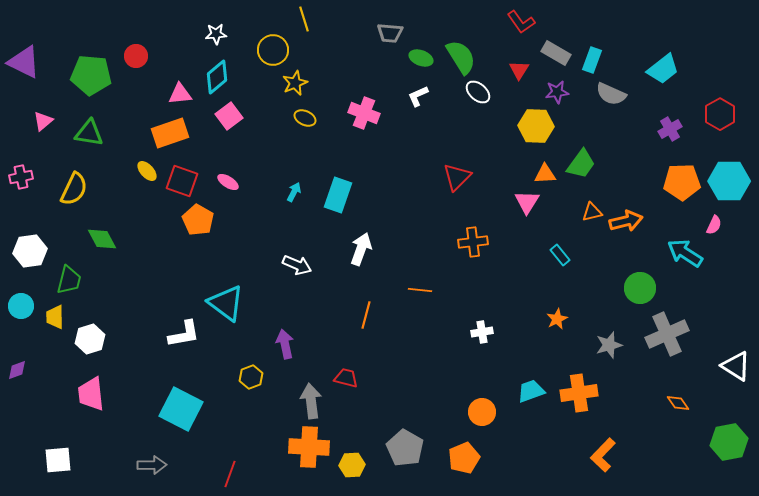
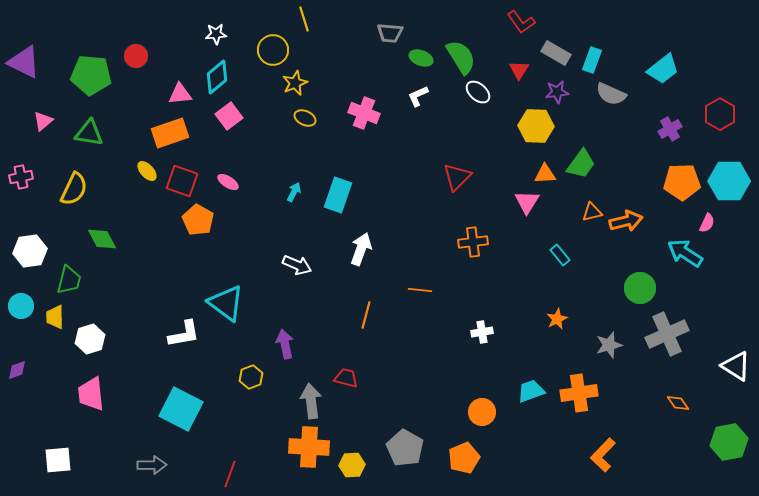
pink semicircle at (714, 225): moved 7 px left, 2 px up
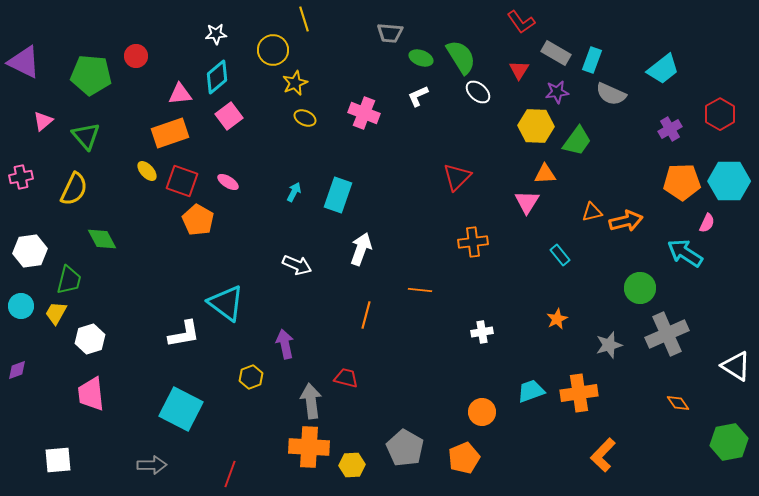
green triangle at (89, 133): moved 3 px left, 3 px down; rotated 40 degrees clockwise
green trapezoid at (581, 164): moved 4 px left, 23 px up
yellow trapezoid at (55, 317): moved 1 px right, 4 px up; rotated 30 degrees clockwise
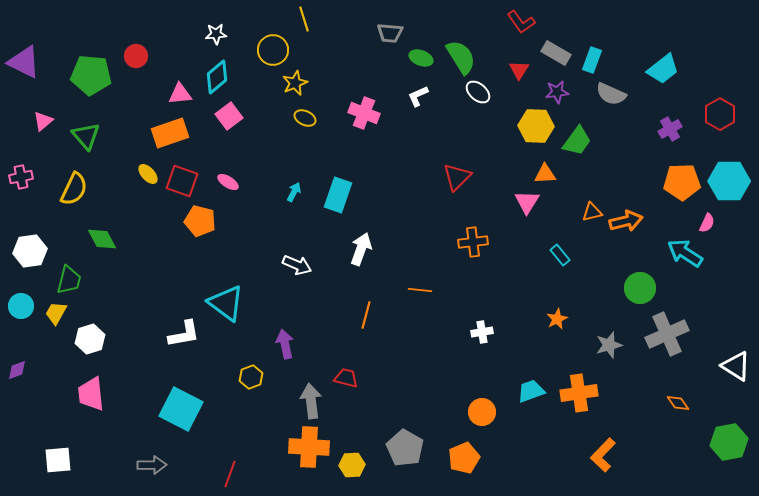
yellow ellipse at (147, 171): moved 1 px right, 3 px down
orange pentagon at (198, 220): moved 2 px right, 1 px down; rotated 16 degrees counterclockwise
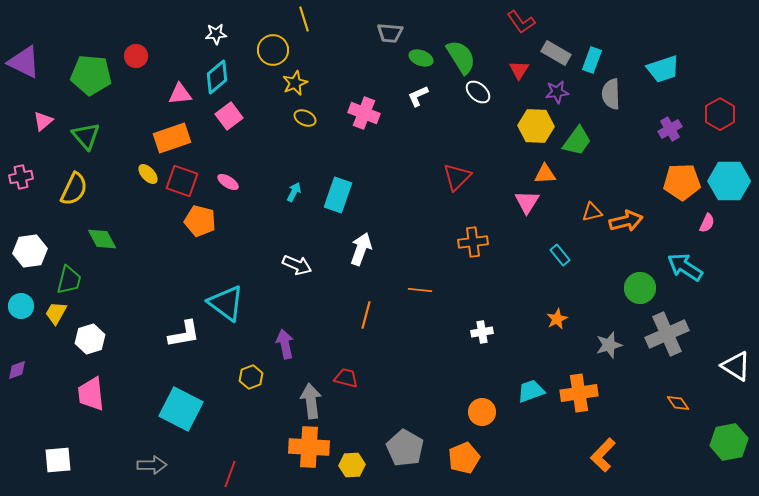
cyan trapezoid at (663, 69): rotated 20 degrees clockwise
gray semicircle at (611, 94): rotated 64 degrees clockwise
orange rectangle at (170, 133): moved 2 px right, 5 px down
cyan arrow at (685, 253): moved 14 px down
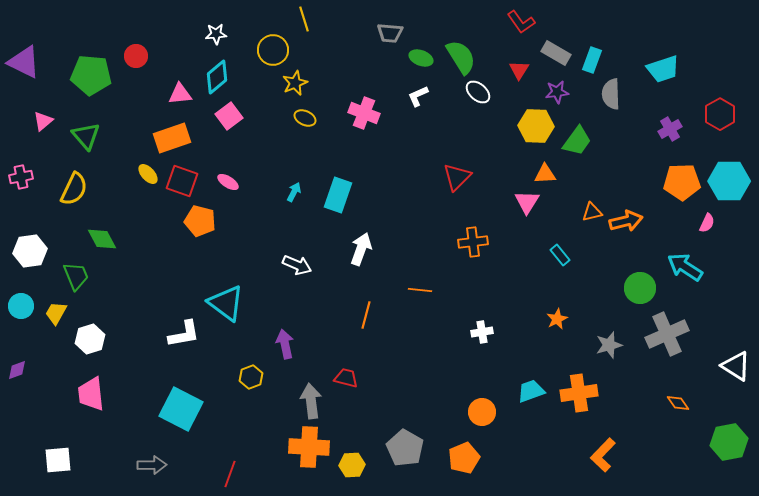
green trapezoid at (69, 280): moved 7 px right, 4 px up; rotated 36 degrees counterclockwise
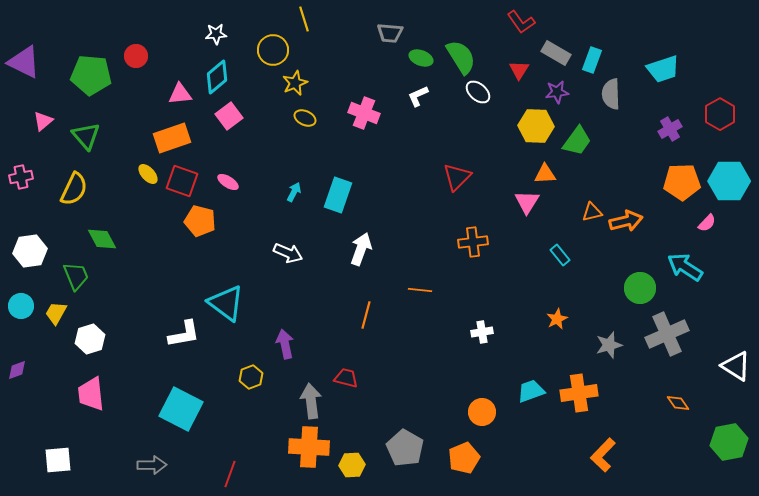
pink semicircle at (707, 223): rotated 18 degrees clockwise
white arrow at (297, 265): moved 9 px left, 12 px up
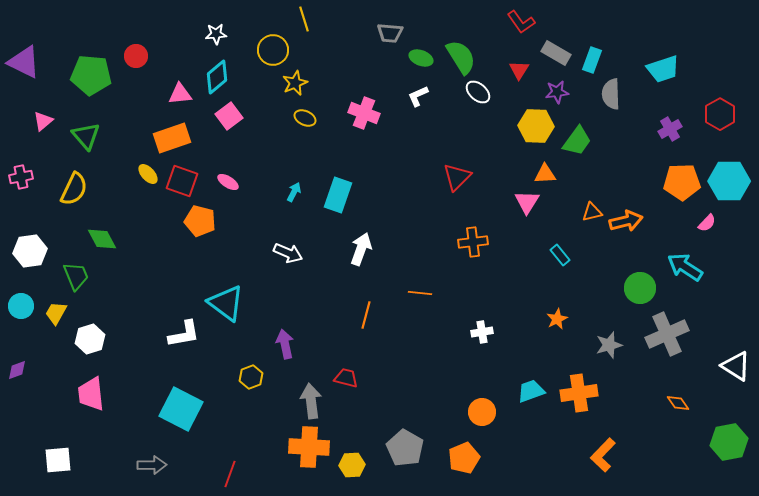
orange line at (420, 290): moved 3 px down
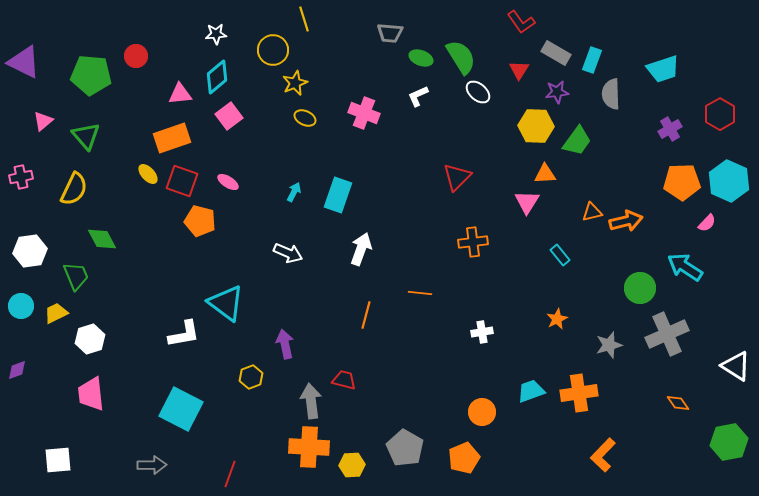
cyan hexagon at (729, 181): rotated 24 degrees clockwise
yellow trapezoid at (56, 313): rotated 35 degrees clockwise
red trapezoid at (346, 378): moved 2 px left, 2 px down
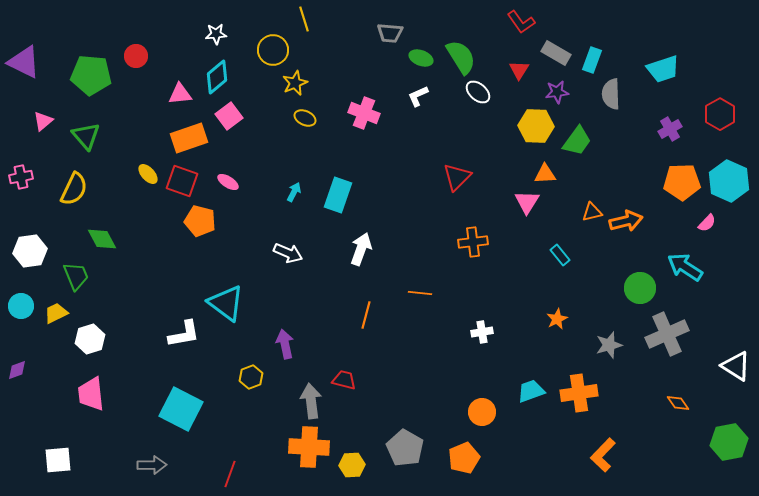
orange rectangle at (172, 138): moved 17 px right
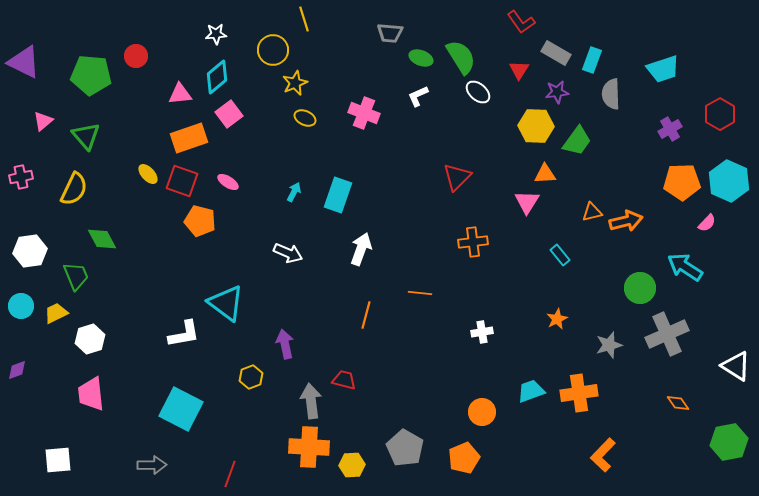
pink square at (229, 116): moved 2 px up
